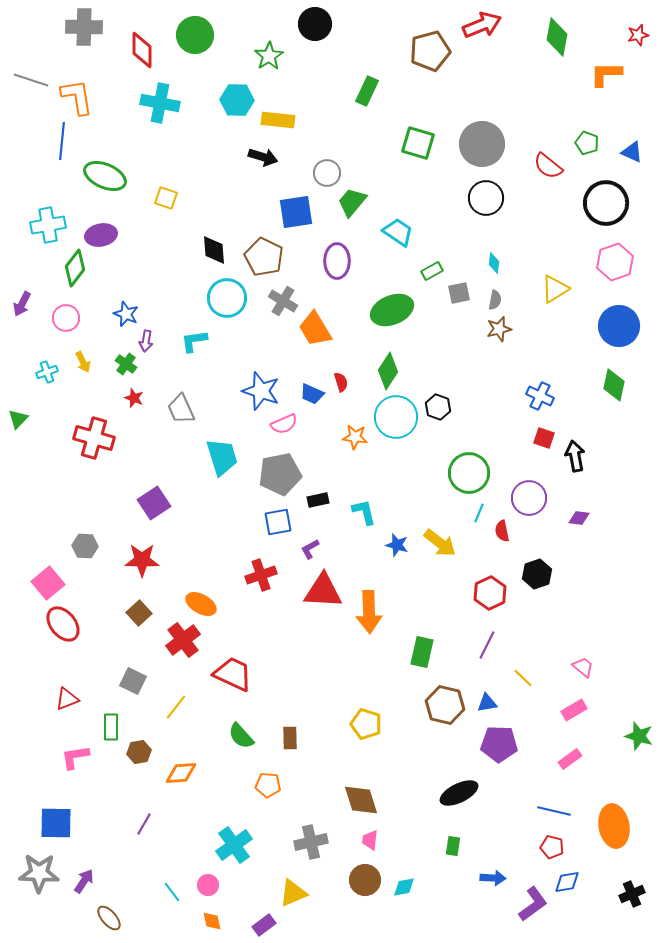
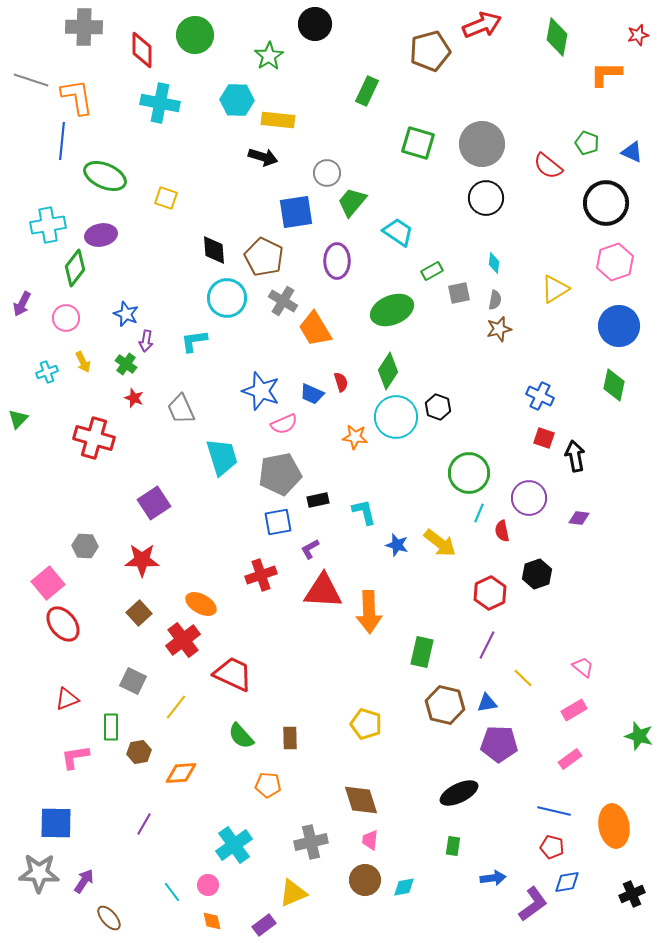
blue arrow at (493, 878): rotated 10 degrees counterclockwise
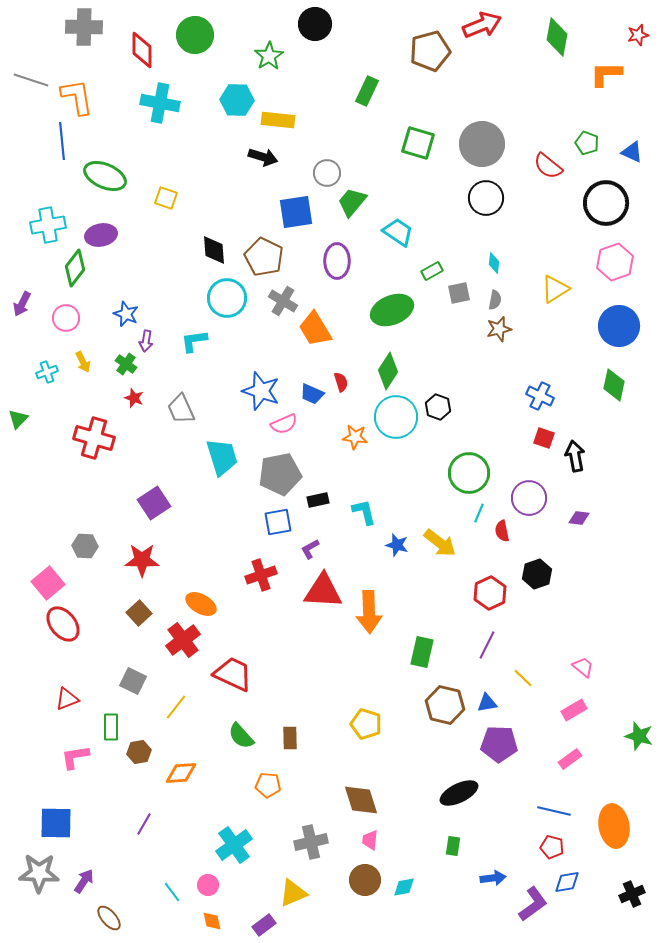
blue line at (62, 141): rotated 12 degrees counterclockwise
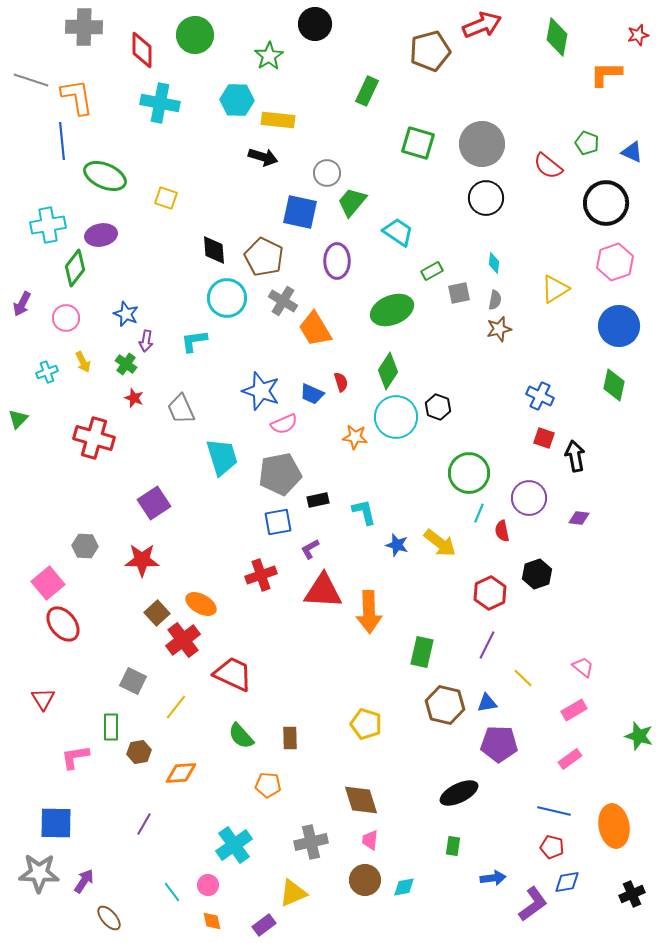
blue square at (296, 212): moved 4 px right; rotated 21 degrees clockwise
brown square at (139, 613): moved 18 px right
red triangle at (67, 699): moved 24 px left; rotated 40 degrees counterclockwise
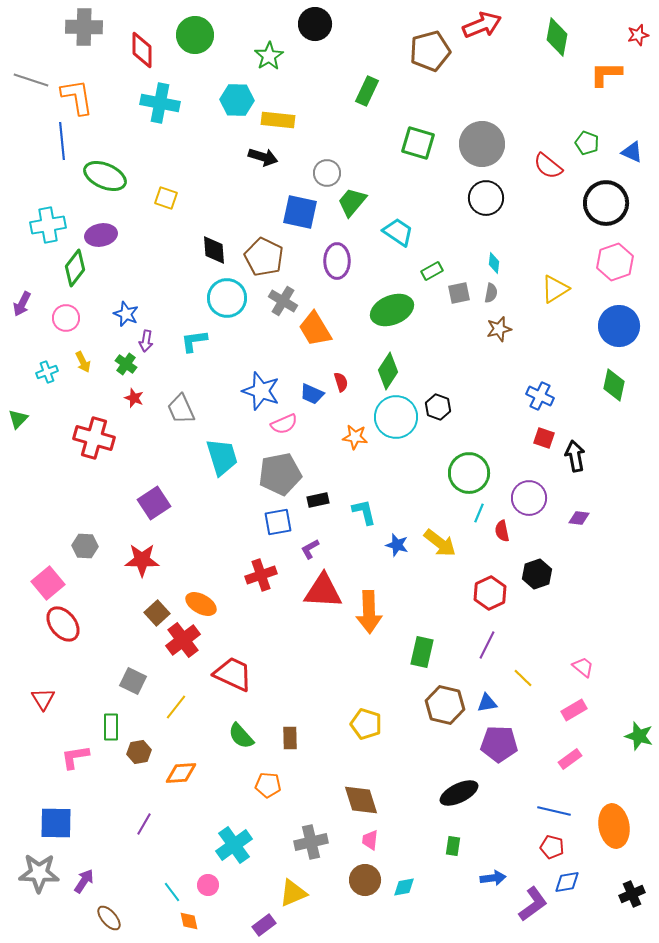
gray semicircle at (495, 300): moved 4 px left, 7 px up
orange diamond at (212, 921): moved 23 px left
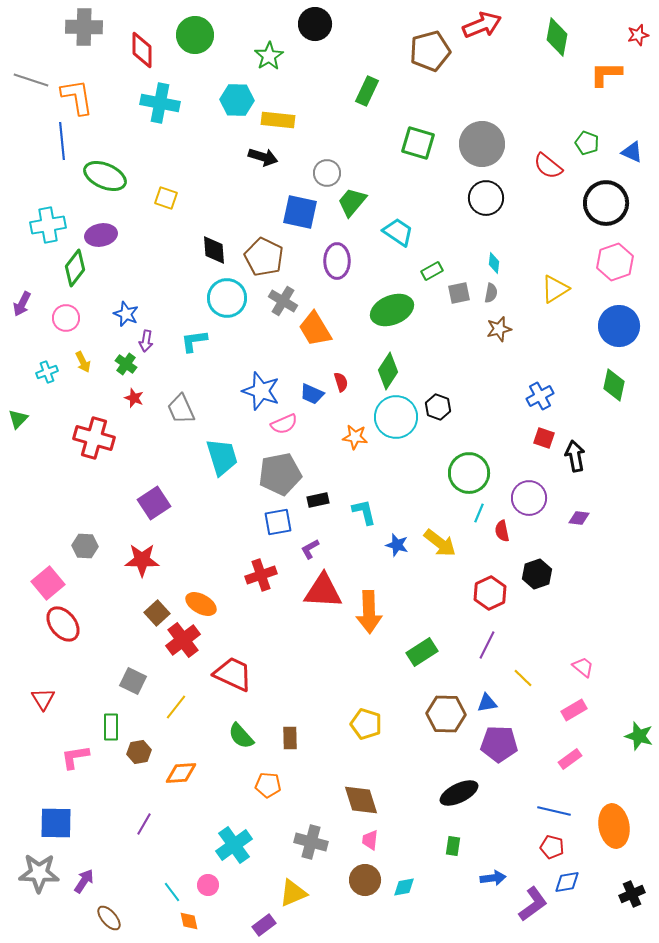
blue cross at (540, 396): rotated 36 degrees clockwise
green rectangle at (422, 652): rotated 44 degrees clockwise
brown hexagon at (445, 705): moved 1 px right, 9 px down; rotated 12 degrees counterclockwise
gray cross at (311, 842): rotated 28 degrees clockwise
